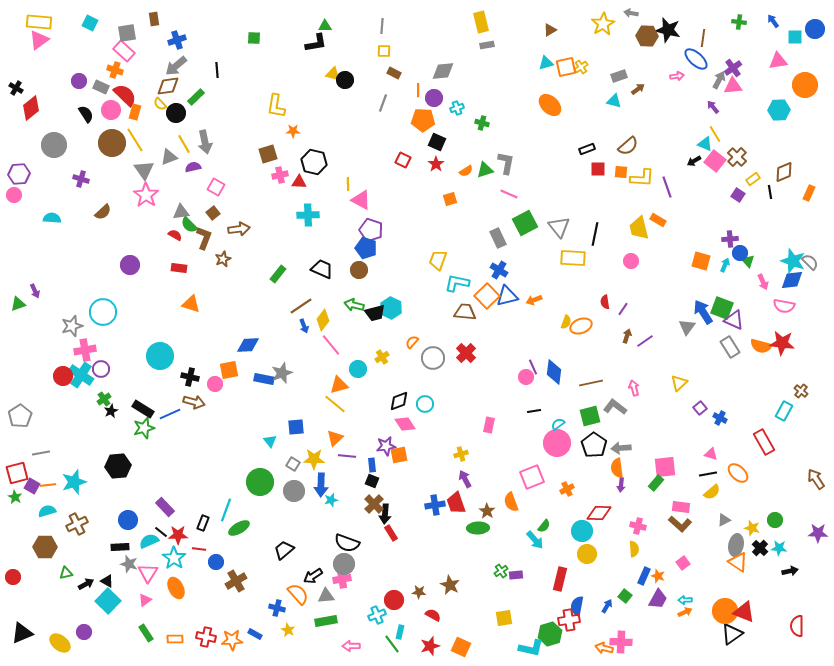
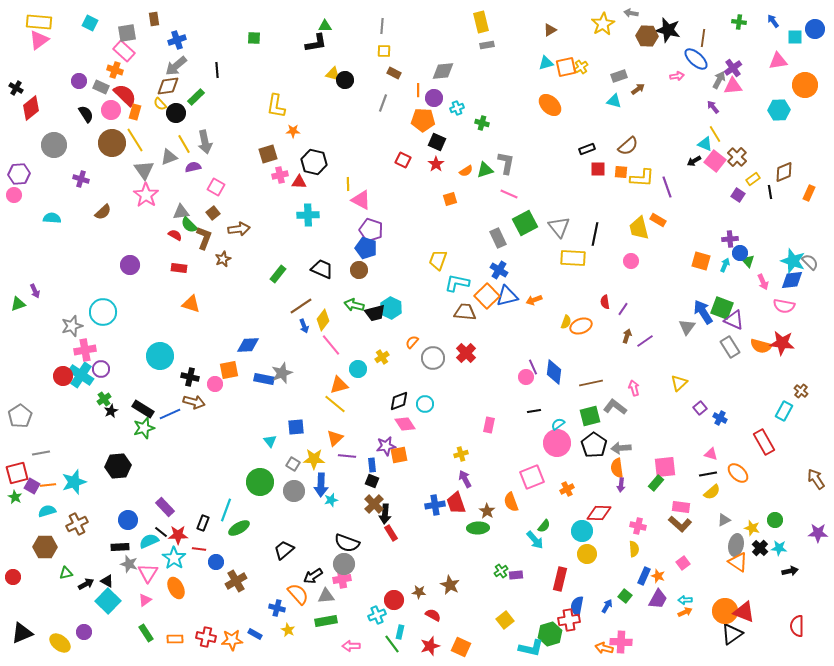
yellow square at (504, 618): moved 1 px right, 2 px down; rotated 30 degrees counterclockwise
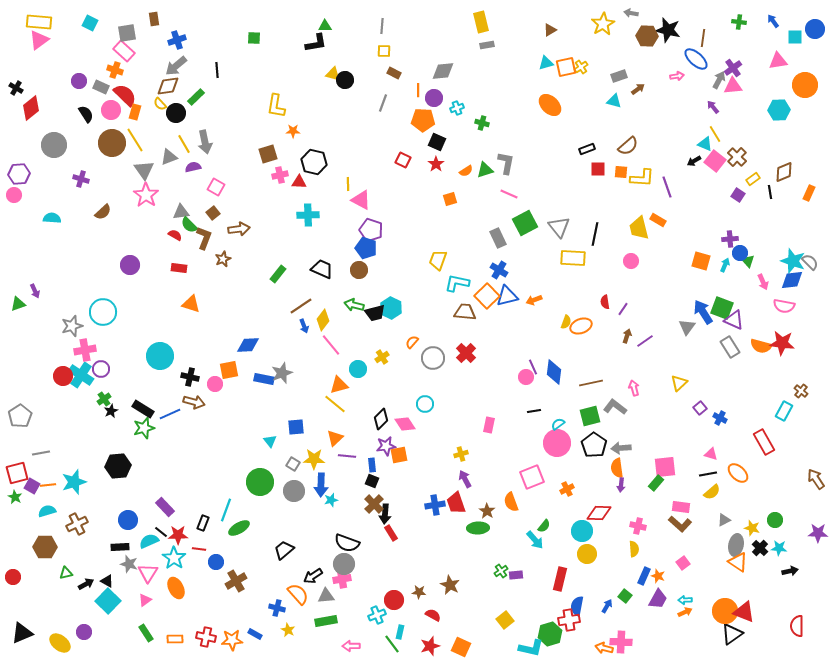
black diamond at (399, 401): moved 18 px left, 18 px down; rotated 25 degrees counterclockwise
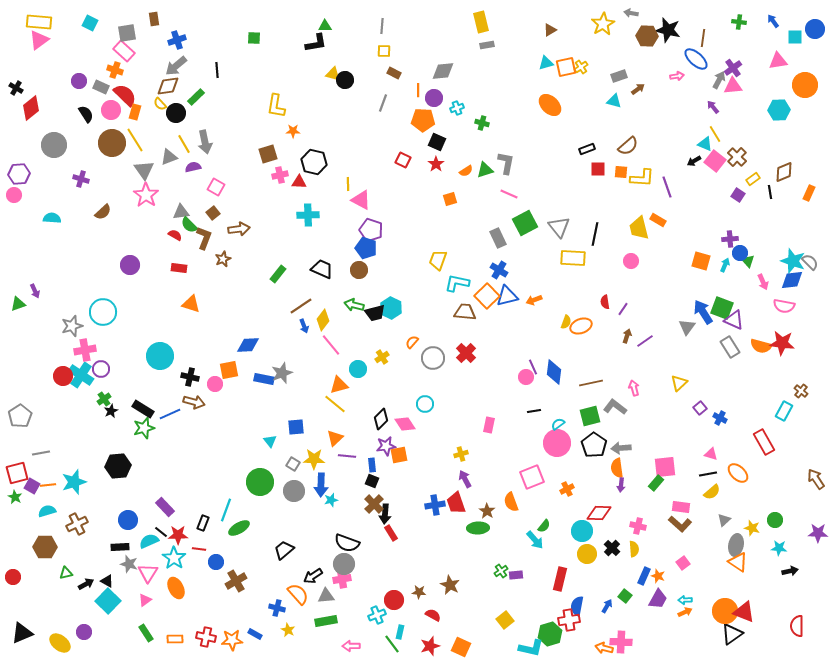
gray triangle at (724, 520): rotated 16 degrees counterclockwise
black cross at (760, 548): moved 148 px left
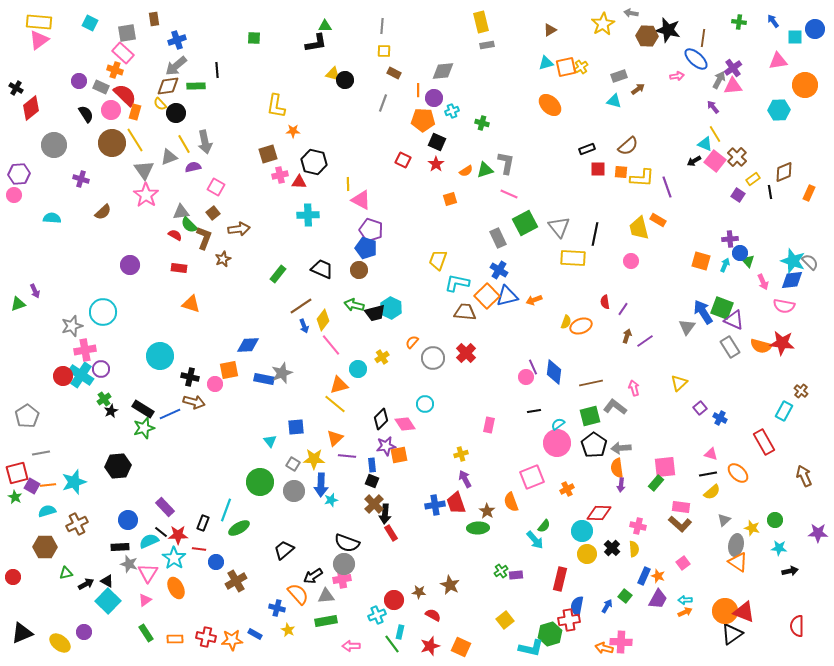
pink rectangle at (124, 51): moved 1 px left, 2 px down
green rectangle at (196, 97): moved 11 px up; rotated 42 degrees clockwise
cyan cross at (457, 108): moved 5 px left, 3 px down
gray pentagon at (20, 416): moved 7 px right
brown arrow at (816, 479): moved 12 px left, 3 px up; rotated 10 degrees clockwise
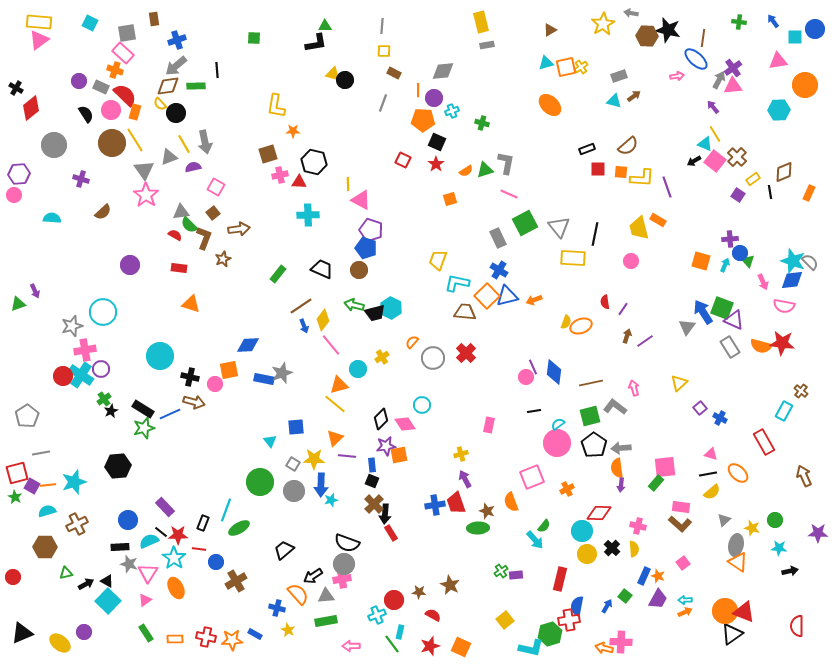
brown arrow at (638, 89): moved 4 px left, 7 px down
cyan circle at (425, 404): moved 3 px left, 1 px down
brown star at (487, 511): rotated 14 degrees counterclockwise
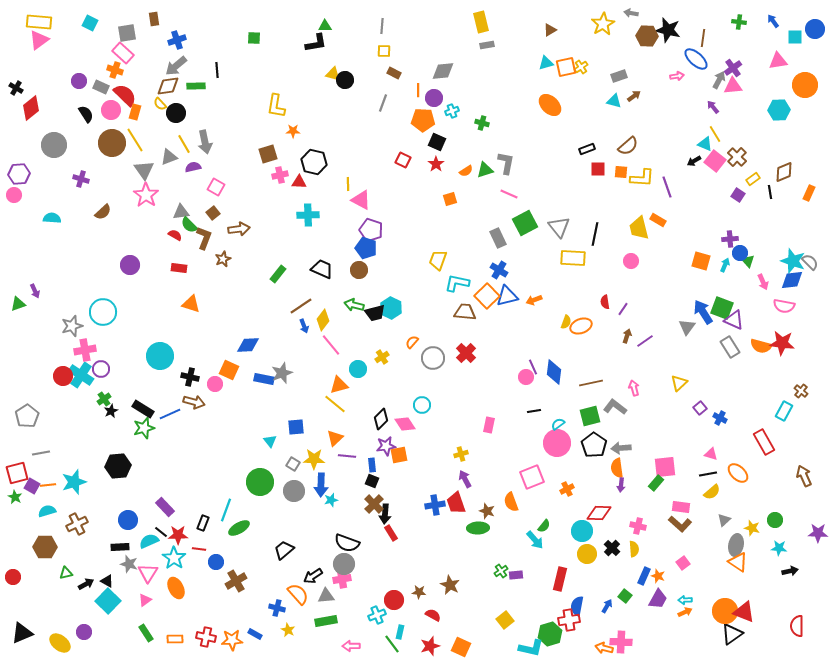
orange square at (229, 370): rotated 36 degrees clockwise
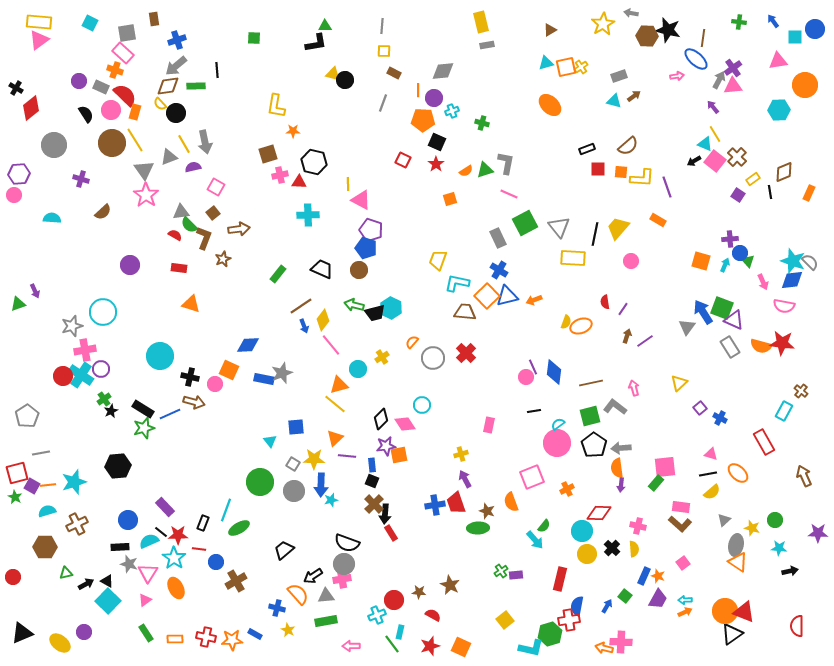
yellow trapezoid at (639, 228): moved 21 px left; rotated 55 degrees clockwise
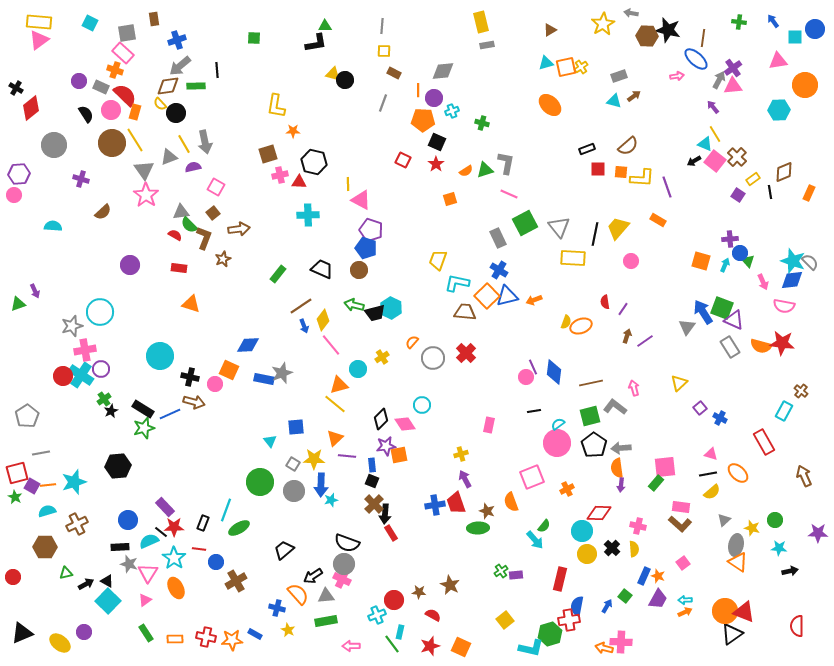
gray arrow at (176, 66): moved 4 px right
cyan semicircle at (52, 218): moved 1 px right, 8 px down
cyan circle at (103, 312): moved 3 px left
red star at (178, 535): moved 4 px left, 8 px up
pink cross at (342, 579): rotated 36 degrees clockwise
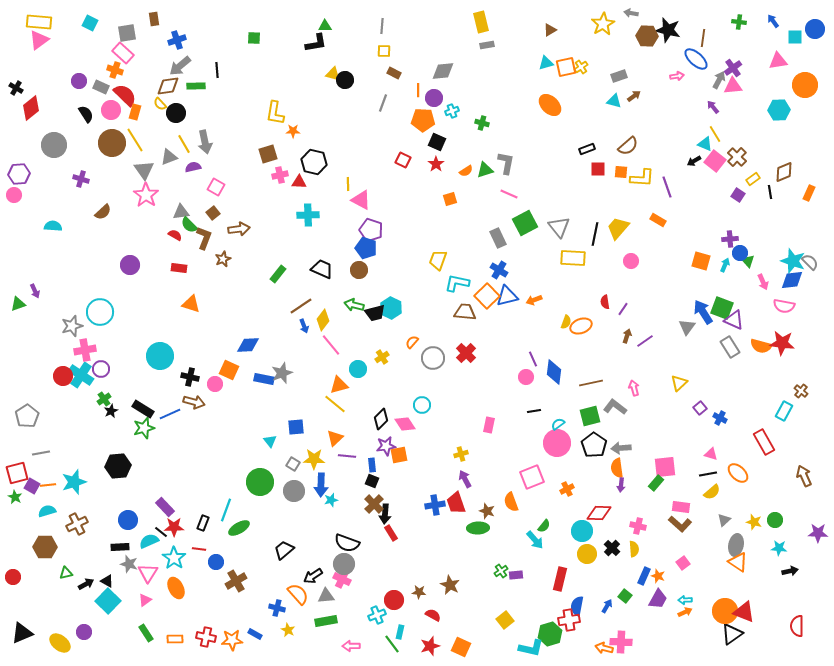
yellow L-shape at (276, 106): moved 1 px left, 7 px down
purple line at (533, 367): moved 8 px up
yellow star at (752, 528): moved 2 px right, 6 px up
